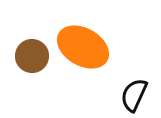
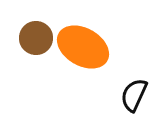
brown circle: moved 4 px right, 18 px up
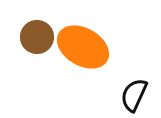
brown circle: moved 1 px right, 1 px up
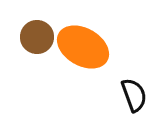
black semicircle: rotated 136 degrees clockwise
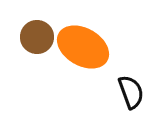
black semicircle: moved 3 px left, 3 px up
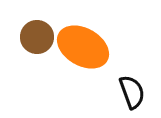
black semicircle: moved 1 px right
